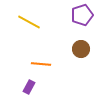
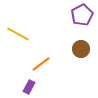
purple pentagon: rotated 10 degrees counterclockwise
yellow line: moved 11 px left, 12 px down
orange line: rotated 42 degrees counterclockwise
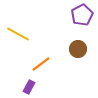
brown circle: moved 3 px left
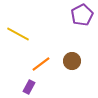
brown circle: moved 6 px left, 12 px down
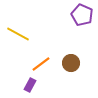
purple pentagon: rotated 20 degrees counterclockwise
brown circle: moved 1 px left, 2 px down
purple rectangle: moved 1 px right, 2 px up
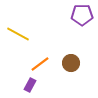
purple pentagon: rotated 25 degrees counterclockwise
orange line: moved 1 px left
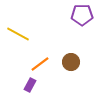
brown circle: moved 1 px up
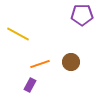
orange line: rotated 18 degrees clockwise
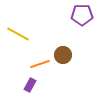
brown circle: moved 8 px left, 7 px up
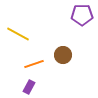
orange line: moved 6 px left
purple rectangle: moved 1 px left, 2 px down
